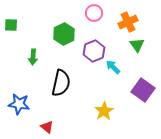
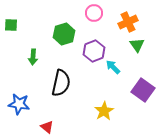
green hexagon: rotated 10 degrees clockwise
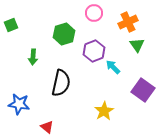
green square: rotated 24 degrees counterclockwise
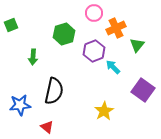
orange cross: moved 12 px left, 6 px down
green triangle: rotated 14 degrees clockwise
black semicircle: moved 7 px left, 8 px down
blue star: moved 1 px right, 1 px down; rotated 15 degrees counterclockwise
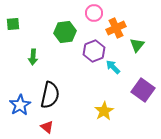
green square: moved 2 px right, 1 px up; rotated 16 degrees clockwise
green hexagon: moved 1 px right, 2 px up; rotated 10 degrees clockwise
black semicircle: moved 4 px left, 4 px down
blue star: rotated 25 degrees counterclockwise
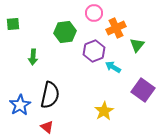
cyan arrow: rotated 14 degrees counterclockwise
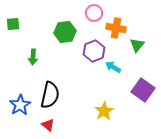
orange cross: rotated 36 degrees clockwise
red triangle: moved 1 px right, 2 px up
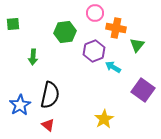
pink circle: moved 1 px right
yellow star: moved 8 px down
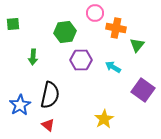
purple hexagon: moved 13 px left, 9 px down; rotated 20 degrees clockwise
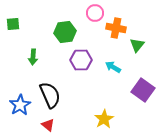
black semicircle: rotated 36 degrees counterclockwise
